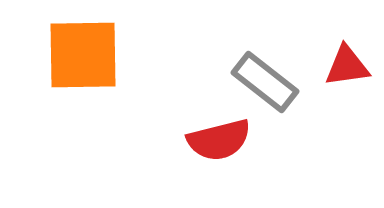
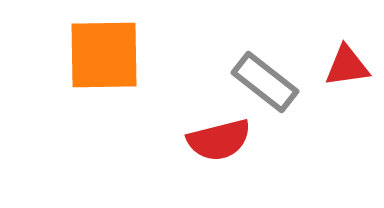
orange square: moved 21 px right
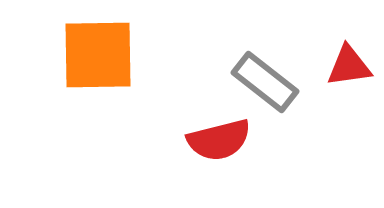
orange square: moved 6 px left
red triangle: moved 2 px right
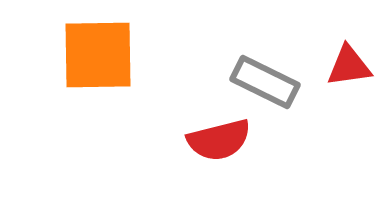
gray rectangle: rotated 12 degrees counterclockwise
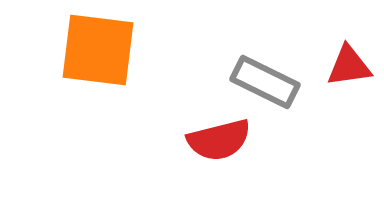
orange square: moved 5 px up; rotated 8 degrees clockwise
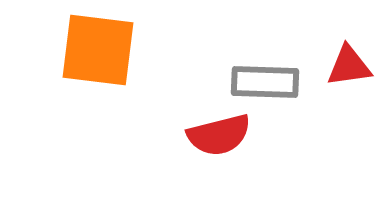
gray rectangle: rotated 24 degrees counterclockwise
red semicircle: moved 5 px up
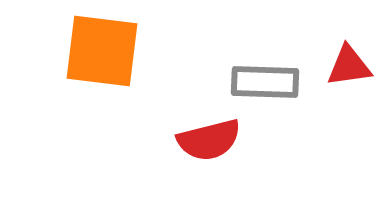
orange square: moved 4 px right, 1 px down
red semicircle: moved 10 px left, 5 px down
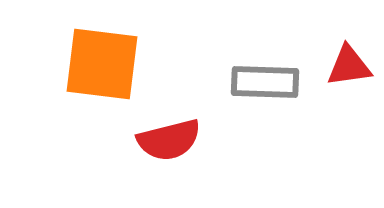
orange square: moved 13 px down
red semicircle: moved 40 px left
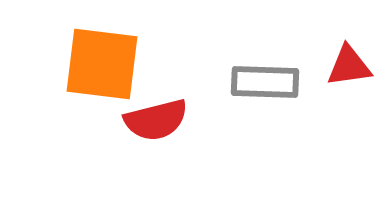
red semicircle: moved 13 px left, 20 px up
